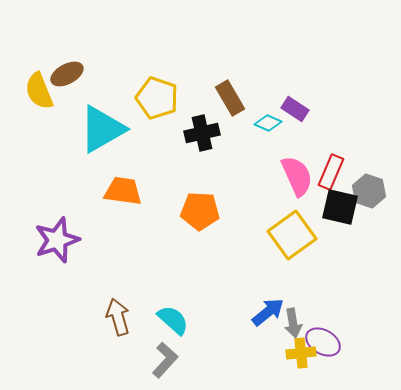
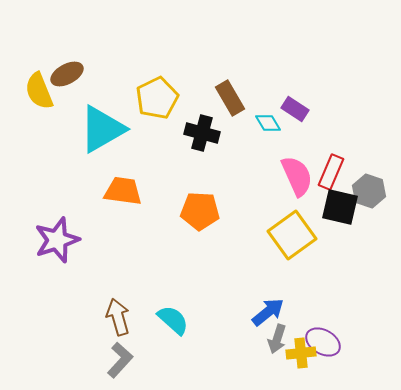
yellow pentagon: rotated 27 degrees clockwise
cyan diamond: rotated 36 degrees clockwise
black cross: rotated 28 degrees clockwise
gray arrow: moved 16 px left, 16 px down; rotated 28 degrees clockwise
gray L-shape: moved 45 px left
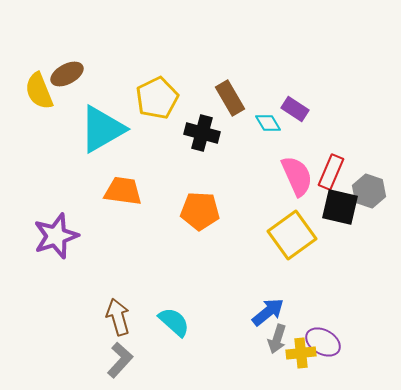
purple star: moved 1 px left, 4 px up
cyan semicircle: moved 1 px right, 2 px down
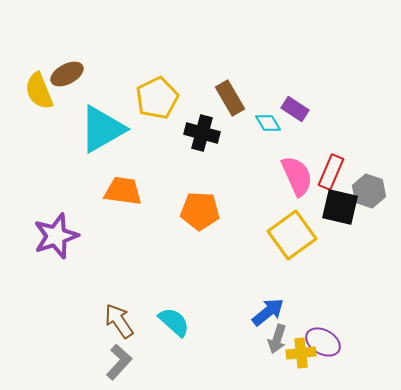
brown arrow: moved 1 px right, 4 px down; rotated 18 degrees counterclockwise
gray L-shape: moved 1 px left, 2 px down
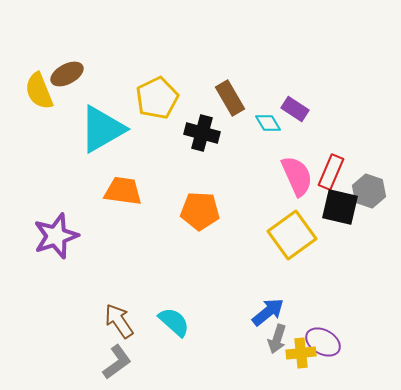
gray L-shape: moved 2 px left; rotated 12 degrees clockwise
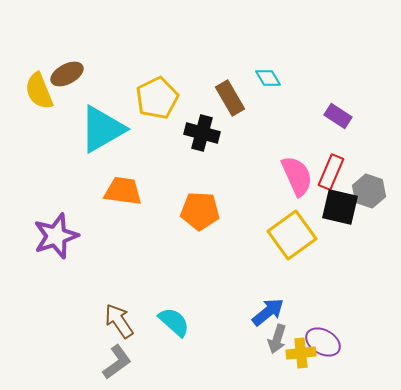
purple rectangle: moved 43 px right, 7 px down
cyan diamond: moved 45 px up
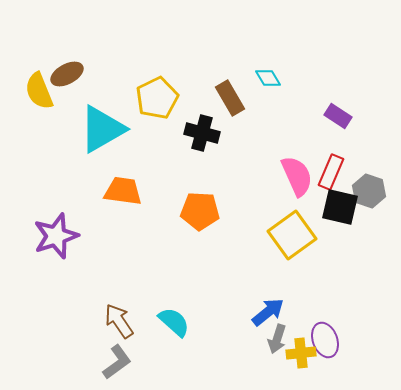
purple ellipse: moved 2 px right, 2 px up; rotated 40 degrees clockwise
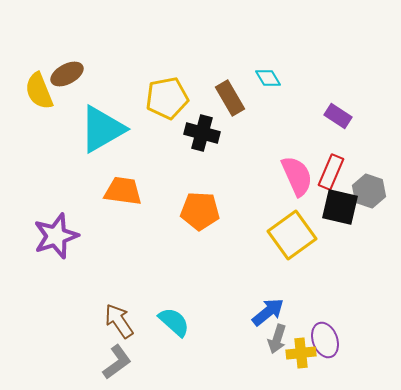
yellow pentagon: moved 10 px right; rotated 15 degrees clockwise
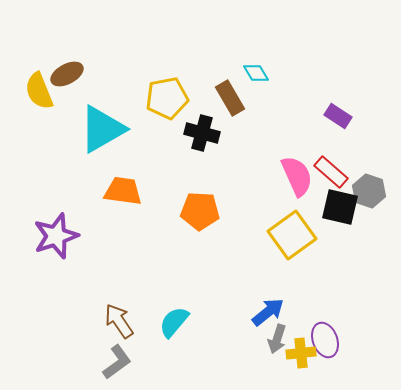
cyan diamond: moved 12 px left, 5 px up
red rectangle: rotated 72 degrees counterclockwise
cyan semicircle: rotated 92 degrees counterclockwise
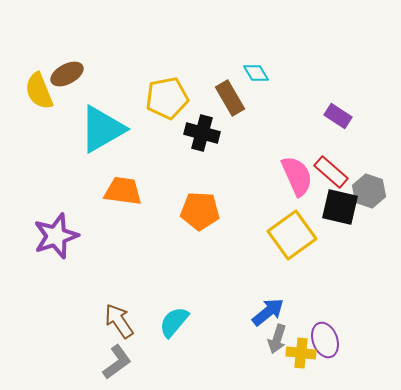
yellow cross: rotated 12 degrees clockwise
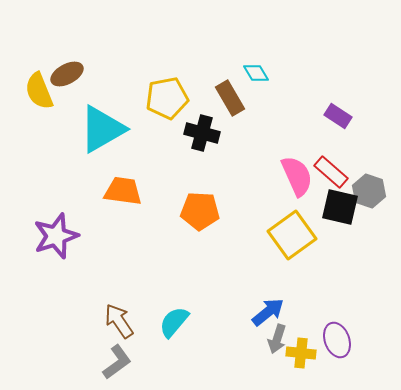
purple ellipse: moved 12 px right
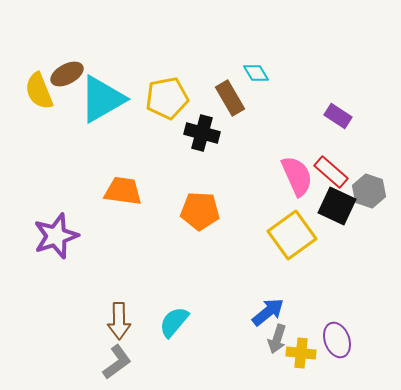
cyan triangle: moved 30 px up
black square: moved 3 px left, 1 px up; rotated 12 degrees clockwise
brown arrow: rotated 147 degrees counterclockwise
